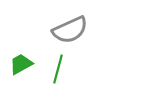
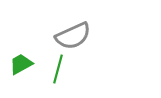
gray semicircle: moved 3 px right, 6 px down
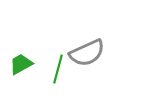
gray semicircle: moved 14 px right, 17 px down
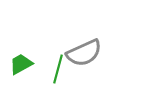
gray semicircle: moved 3 px left
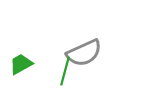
green line: moved 7 px right, 2 px down
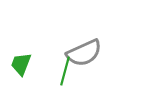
green trapezoid: rotated 40 degrees counterclockwise
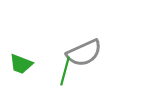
green trapezoid: rotated 90 degrees counterclockwise
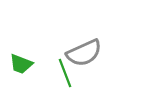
green line: moved 2 px down; rotated 36 degrees counterclockwise
